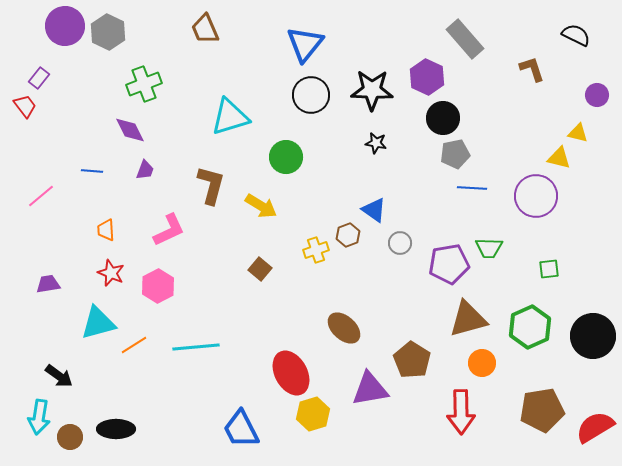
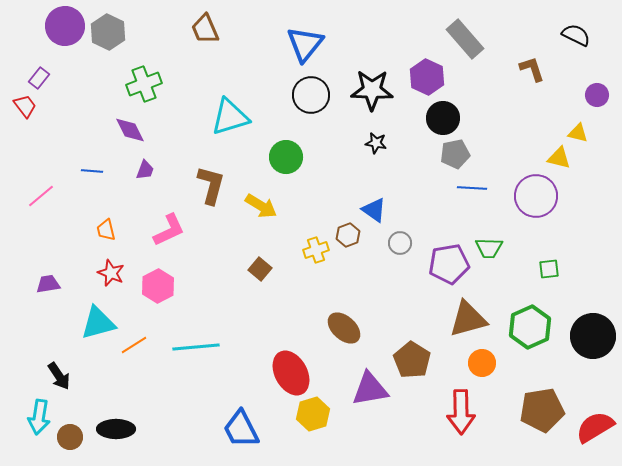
orange trapezoid at (106, 230): rotated 10 degrees counterclockwise
black arrow at (59, 376): rotated 20 degrees clockwise
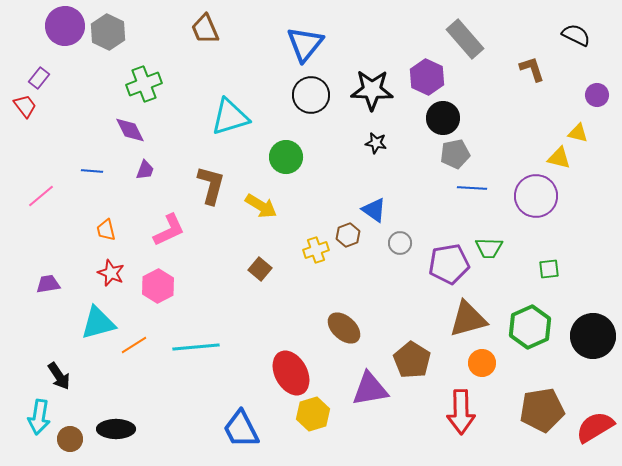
brown circle at (70, 437): moved 2 px down
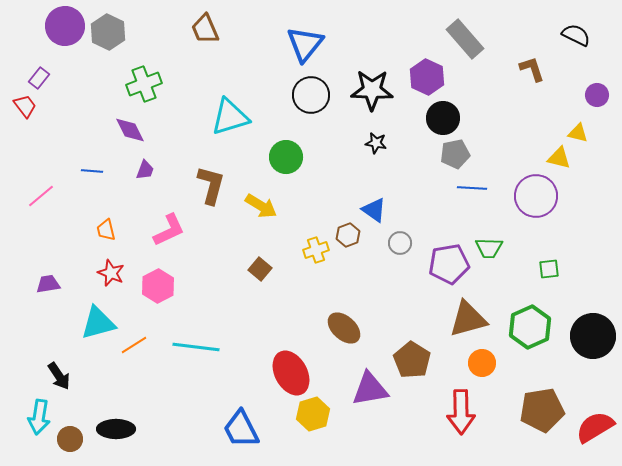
cyan line at (196, 347): rotated 12 degrees clockwise
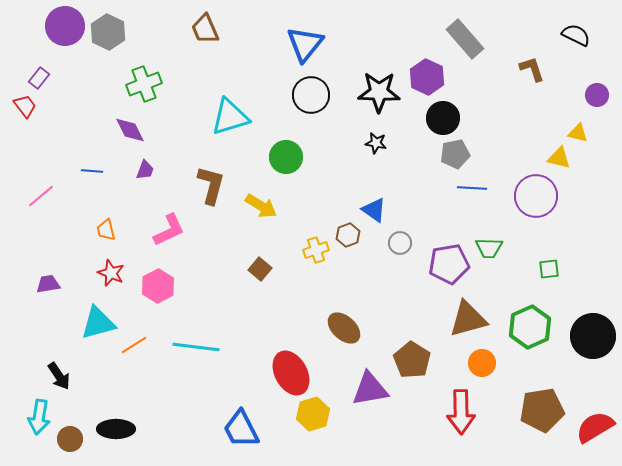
black star at (372, 90): moved 7 px right, 2 px down
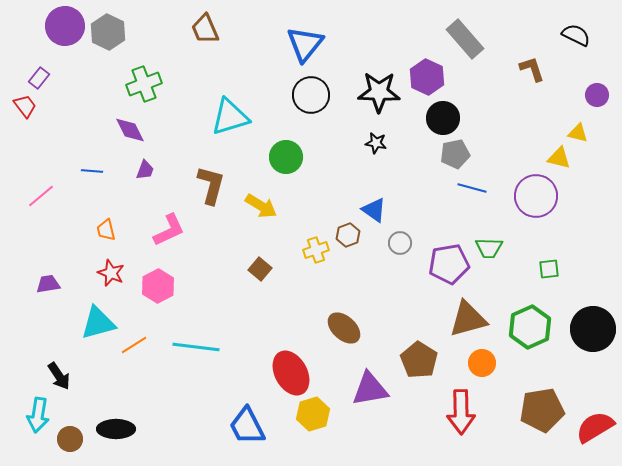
blue line at (472, 188): rotated 12 degrees clockwise
black circle at (593, 336): moved 7 px up
brown pentagon at (412, 360): moved 7 px right
cyan arrow at (39, 417): moved 1 px left, 2 px up
blue trapezoid at (241, 429): moved 6 px right, 3 px up
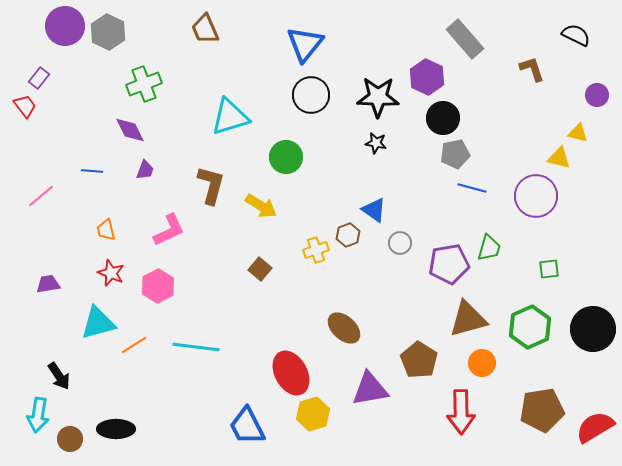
black star at (379, 92): moved 1 px left, 5 px down
green trapezoid at (489, 248): rotated 76 degrees counterclockwise
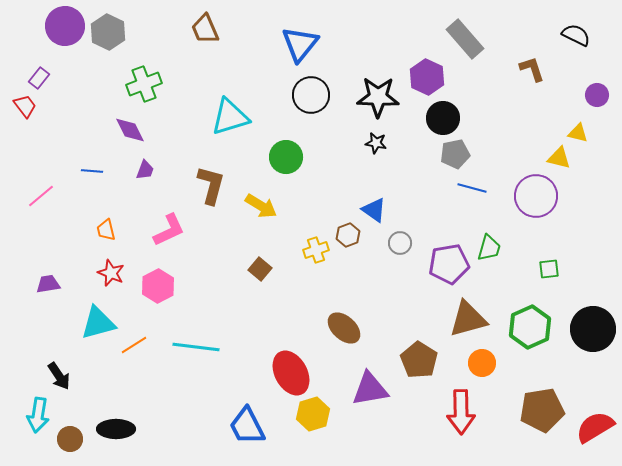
blue triangle at (305, 44): moved 5 px left
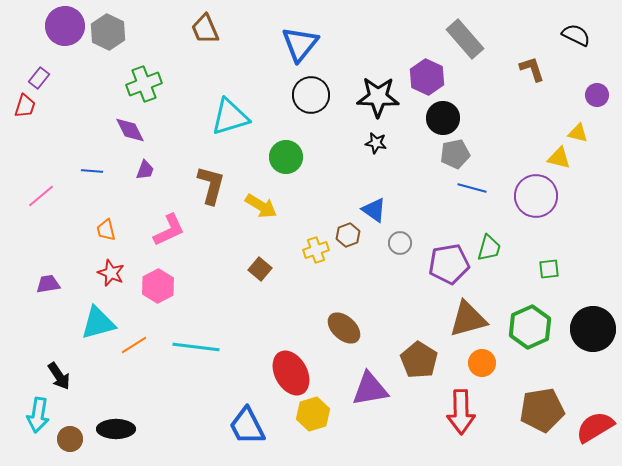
red trapezoid at (25, 106): rotated 55 degrees clockwise
